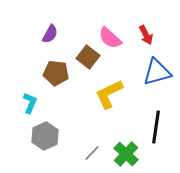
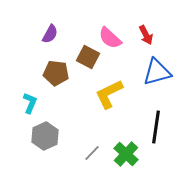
brown square: rotated 10 degrees counterclockwise
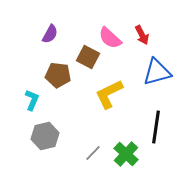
red arrow: moved 4 px left
brown pentagon: moved 2 px right, 2 px down
cyan L-shape: moved 2 px right, 3 px up
gray hexagon: rotated 12 degrees clockwise
gray line: moved 1 px right
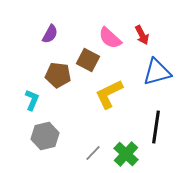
brown square: moved 3 px down
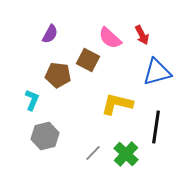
yellow L-shape: moved 8 px right, 10 px down; rotated 40 degrees clockwise
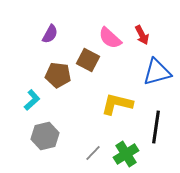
cyan L-shape: rotated 25 degrees clockwise
green cross: rotated 15 degrees clockwise
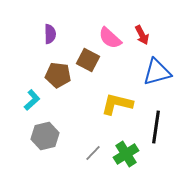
purple semicircle: rotated 30 degrees counterclockwise
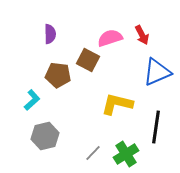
pink semicircle: rotated 120 degrees clockwise
blue triangle: rotated 8 degrees counterclockwise
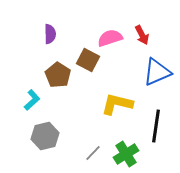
brown pentagon: rotated 25 degrees clockwise
black line: moved 1 px up
